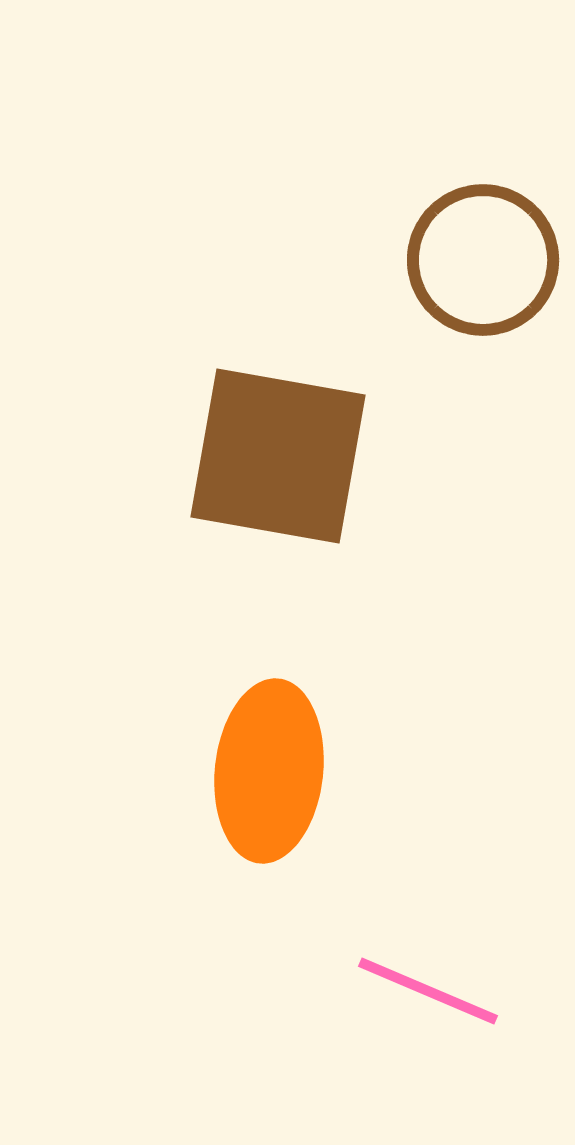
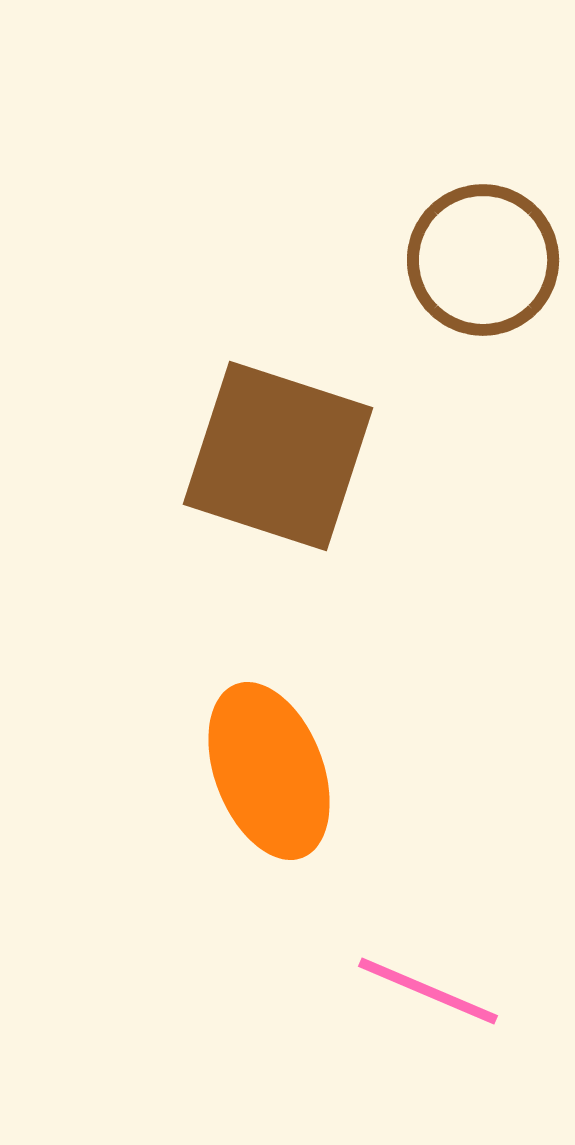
brown square: rotated 8 degrees clockwise
orange ellipse: rotated 27 degrees counterclockwise
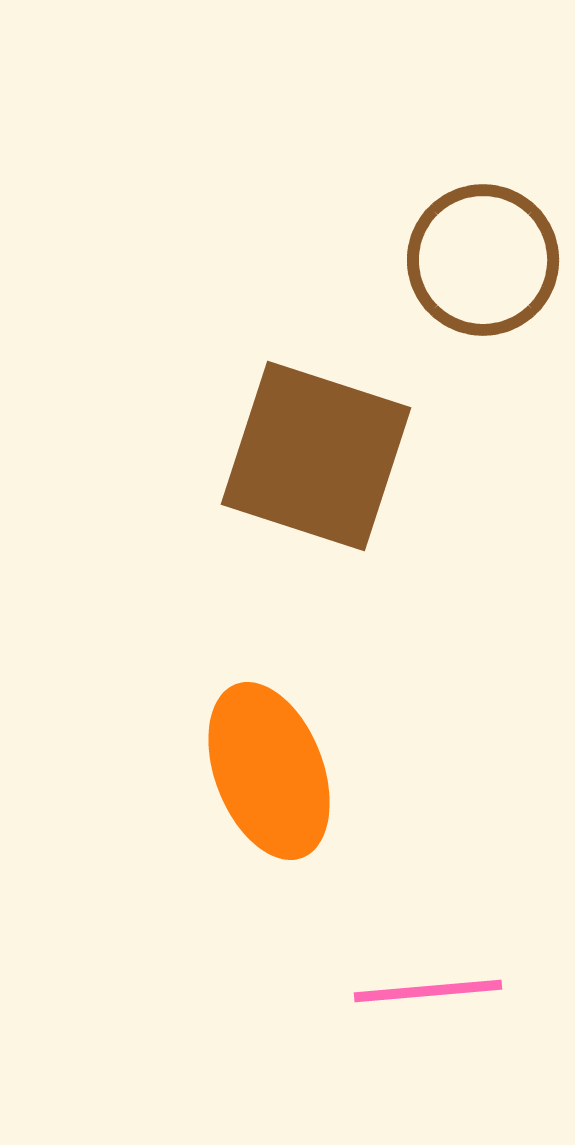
brown square: moved 38 px right
pink line: rotated 28 degrees counterclockwise
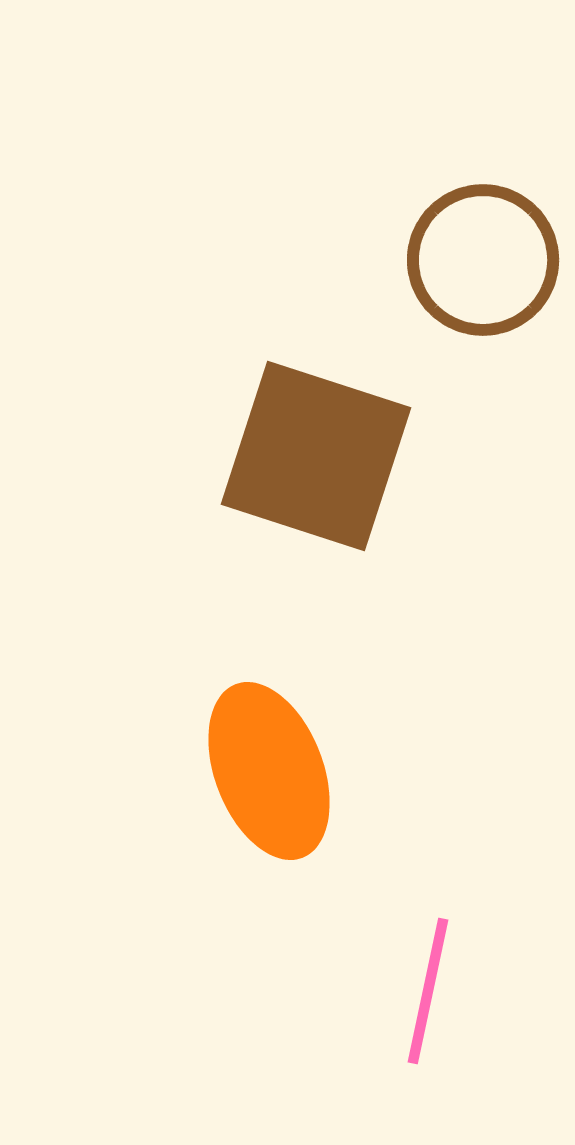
pink line: rotated 73 degrees counterclockwise
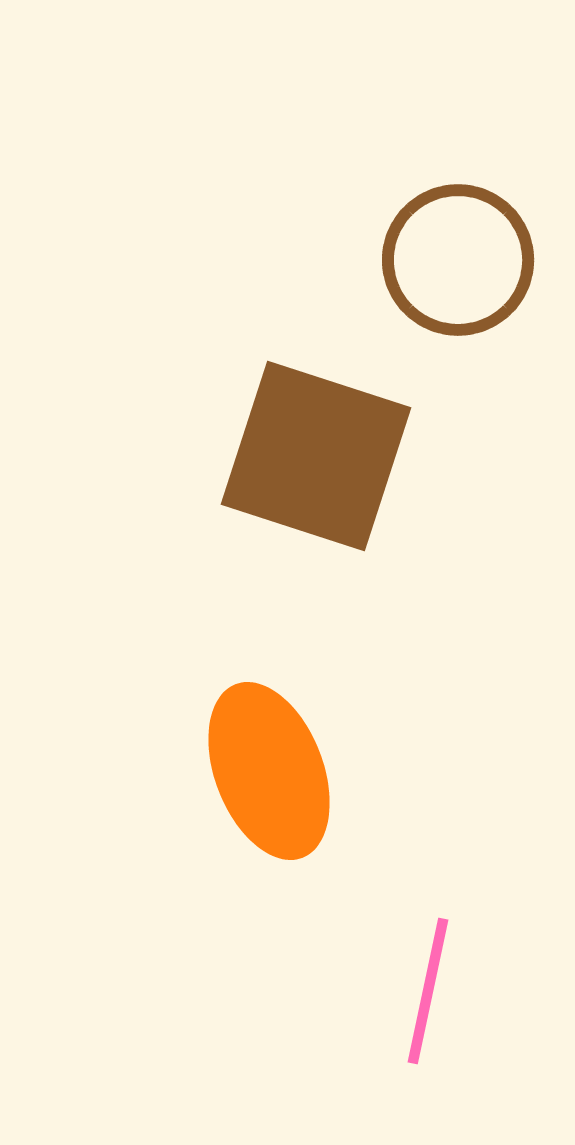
brown circle: moved 25 px left
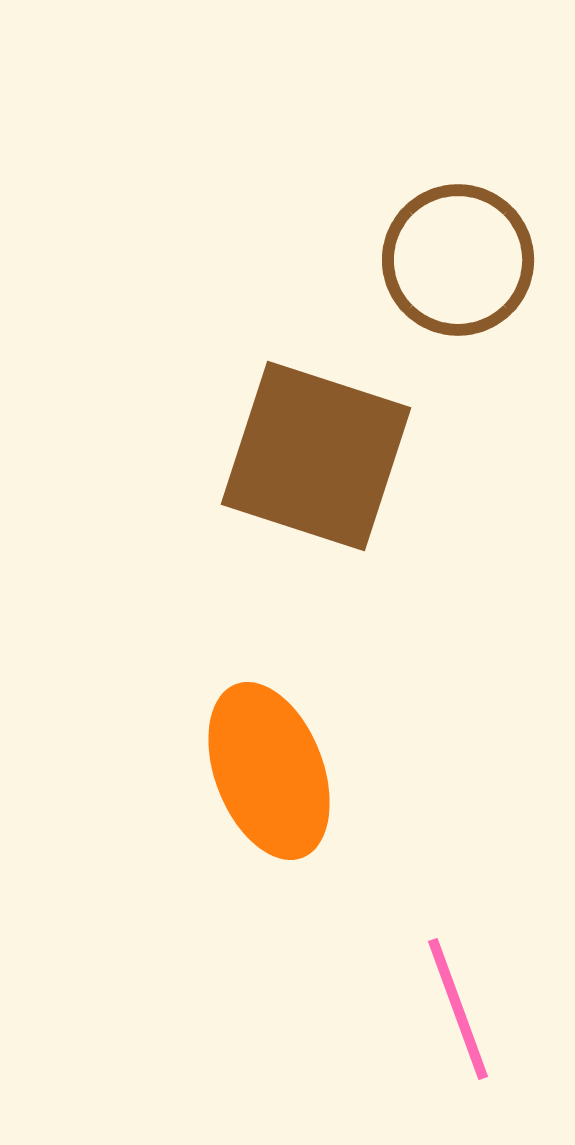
pink line: moved 30 px right, 18 px down; rotated 32 degrees counterclockwise
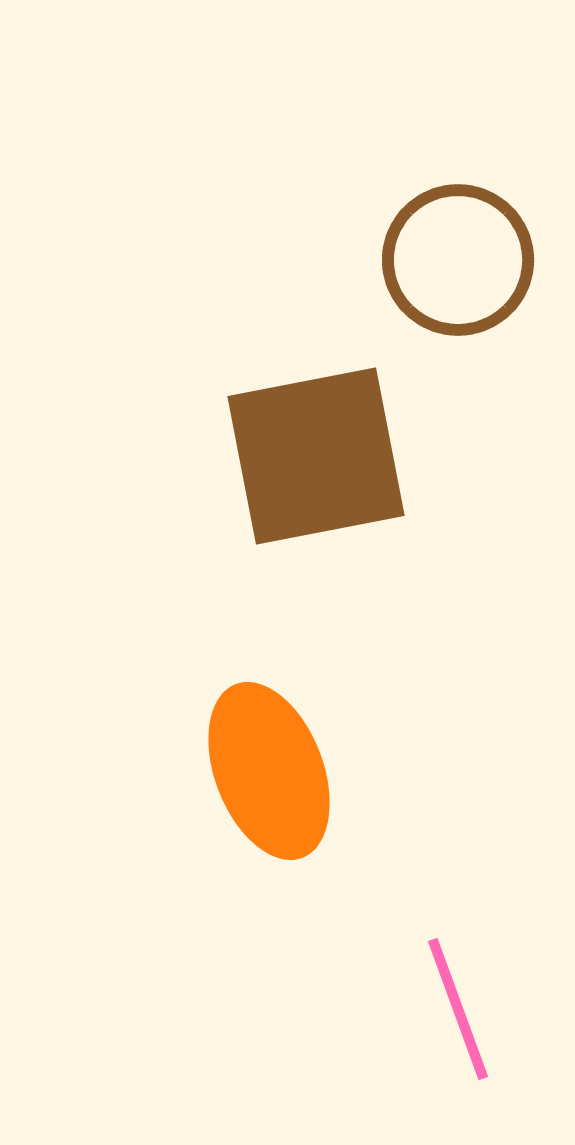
brown square: rotated 29 degrees counterclockwise
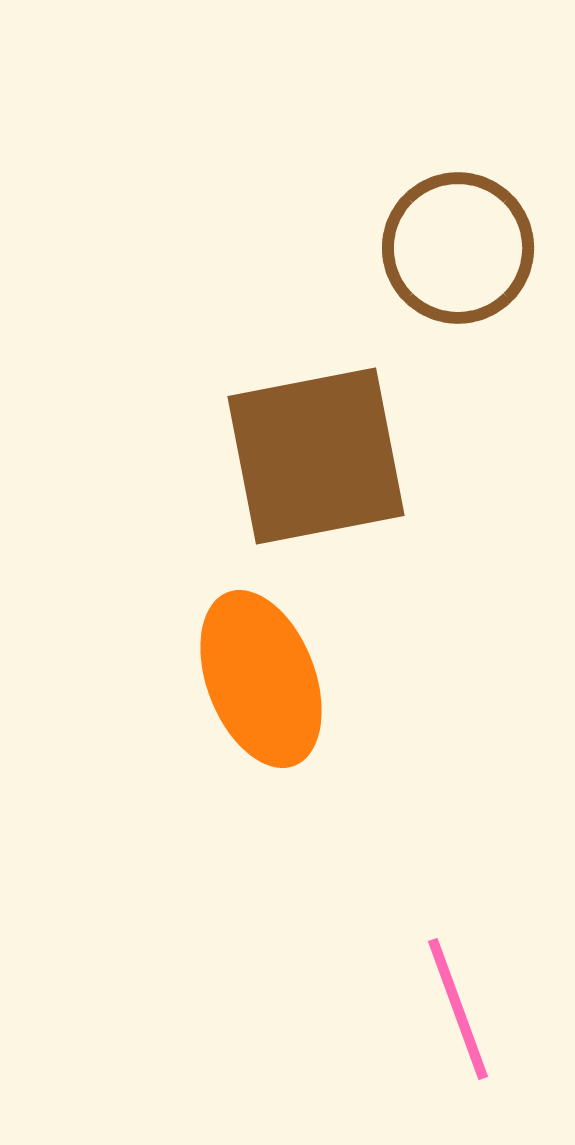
brown circle: moved 12 px up
orange ellipse: moved 8 px left, 92 px up
